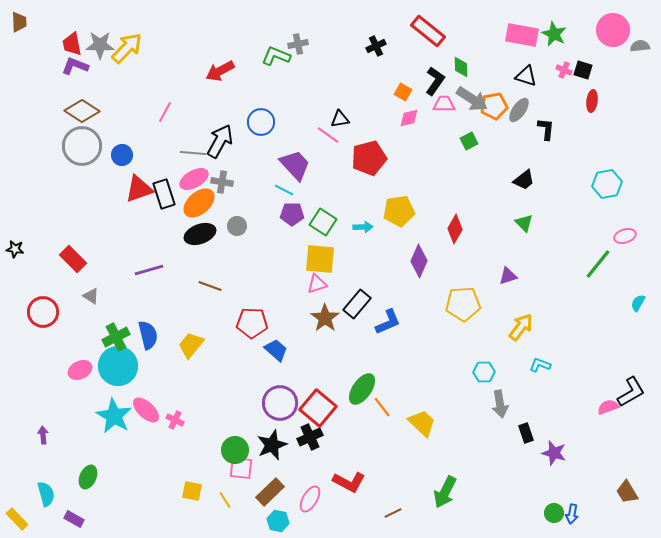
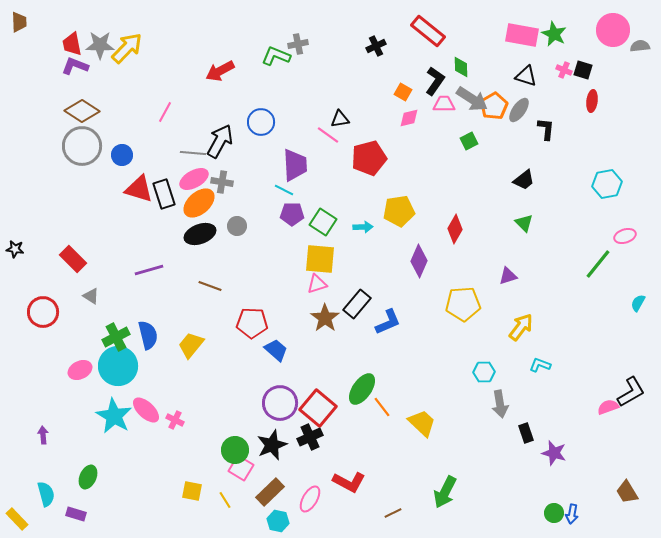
orange pentagon at (494, 106): rotated 20 degrees counterclockwise
purple trapezoid at (295, 165): rotated 40 degrees clockwise
red triangle at (139, 189): rotated 36 degrees clockwise
pink square at (241, 468): rotated 25 degrees clockwise
purple rectangle at (74, 519): moved 2 px right, 5 px up; rotated 12 degrees counterclockwise
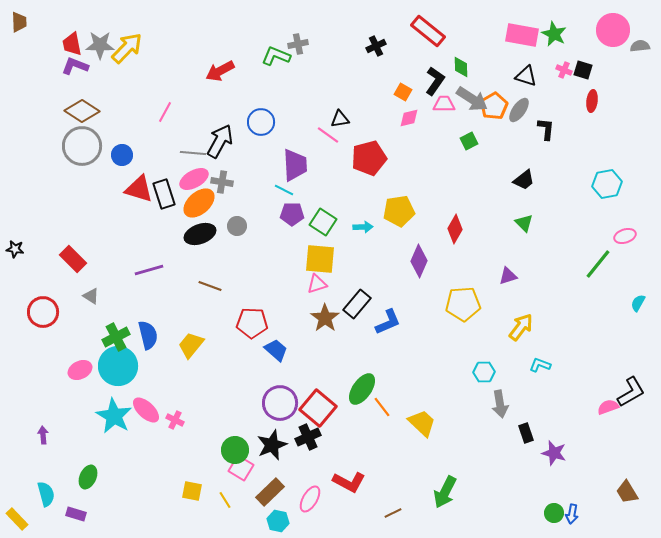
black cross at (310, 437): moved 2 px left
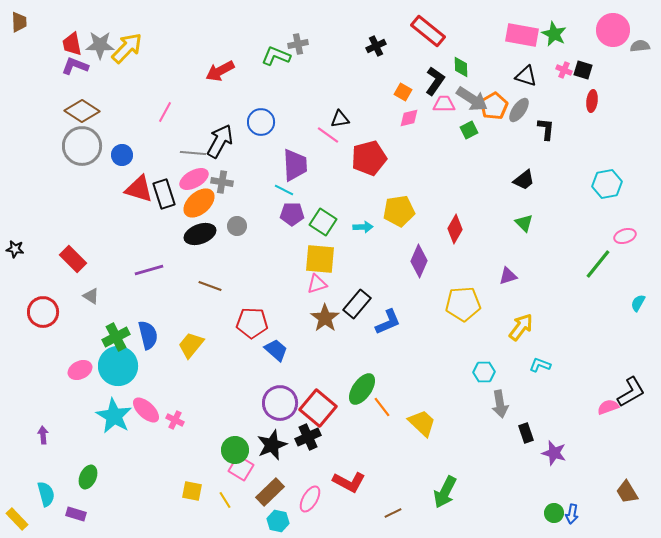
green square at (469, 141): moved 11 px up
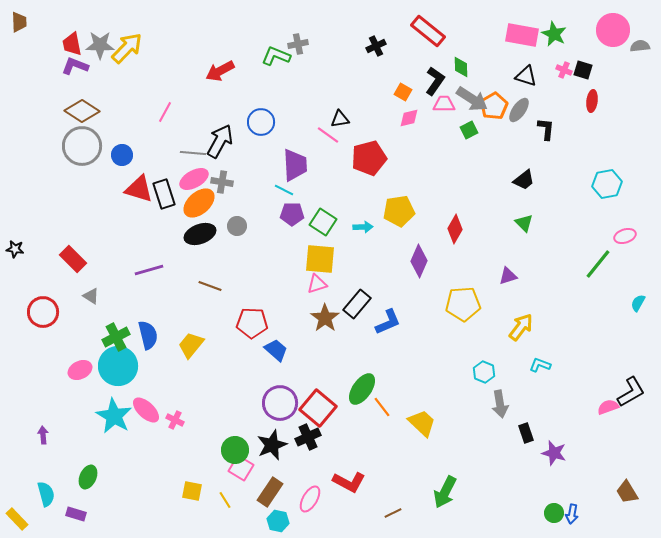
cyan hexagon at (484, 372): rotated 25 degrees clockwise
brown rectangle at (270, 492): rotated 12 degrees counterclockwise
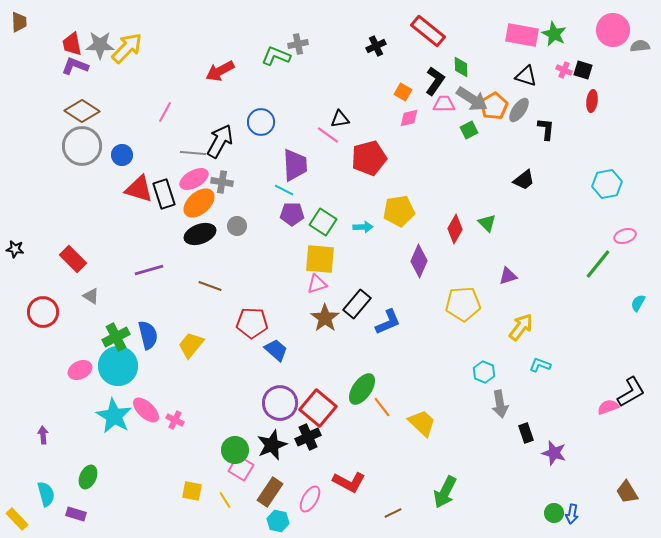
green triangle at (524, 223): moved 37 px left
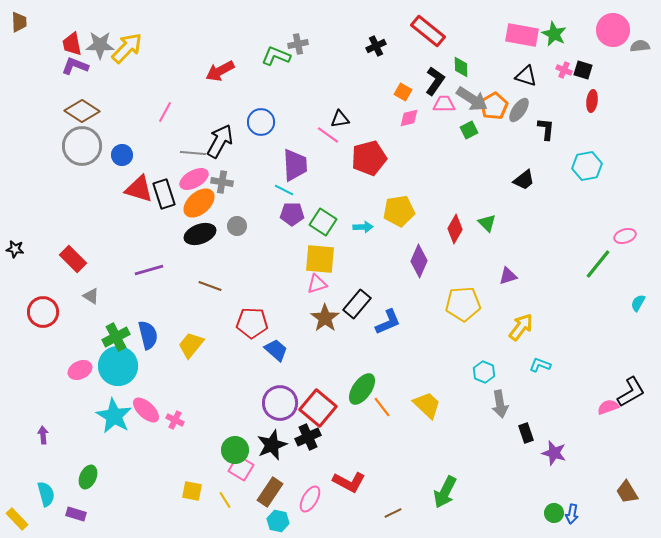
cyan hexagon at (607, 184): moved 20 px left, 18 px up
yellow trapezoid at (422, 423): moved 5 px right, 18 px up
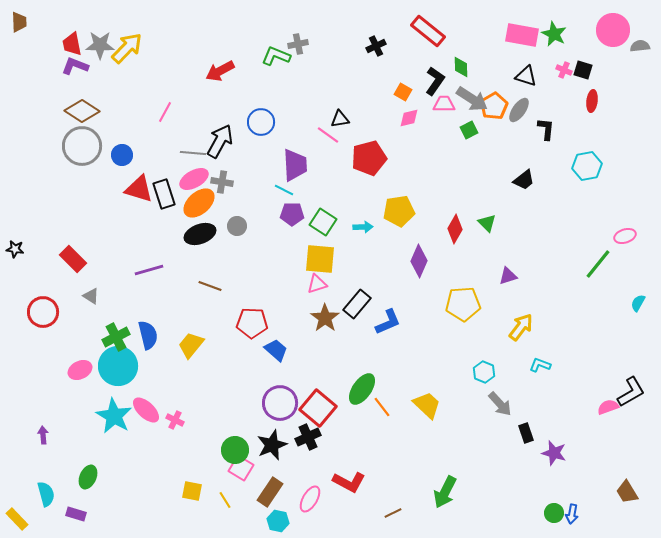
gray arrow at (500, 404): rotated 32 degrees counterclockwise
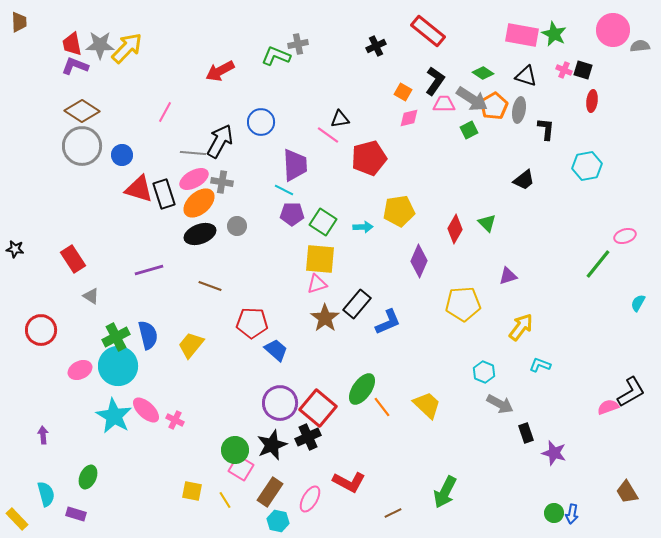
green diamond at (461, 67): moved 22 px right, 6 px down; rotated 55 degrees counterclockwise
gray ellipse at (519, 110): rotated 25 degrees counterclockwise
red rectangle at (73, 259): rotated 12 degrees clockwise
red circle at (43, 312): moved 2 px left, 18 px down
gray arrow at (500, 404): rotated 20 degrees counterclockwise
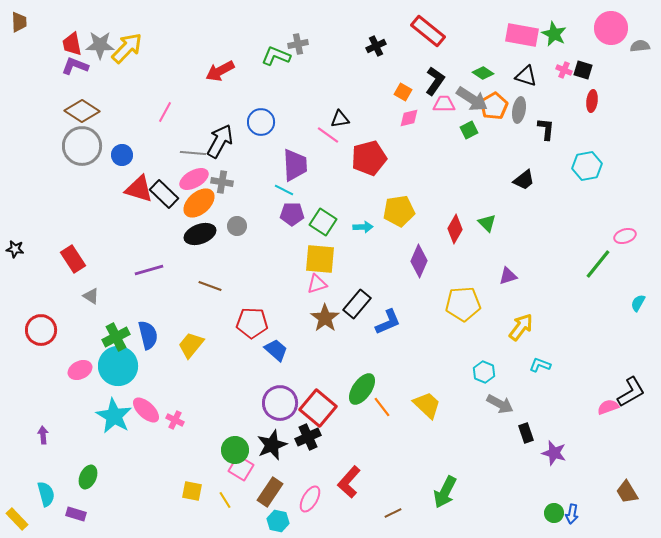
pink circle at (613, 30): moved 2 px left, 2 px up
black rectangle at (164, 194): rotated 28 degrees counterclockwise
red L-shape at (349, 482): rotated 104 degrees clockwise
